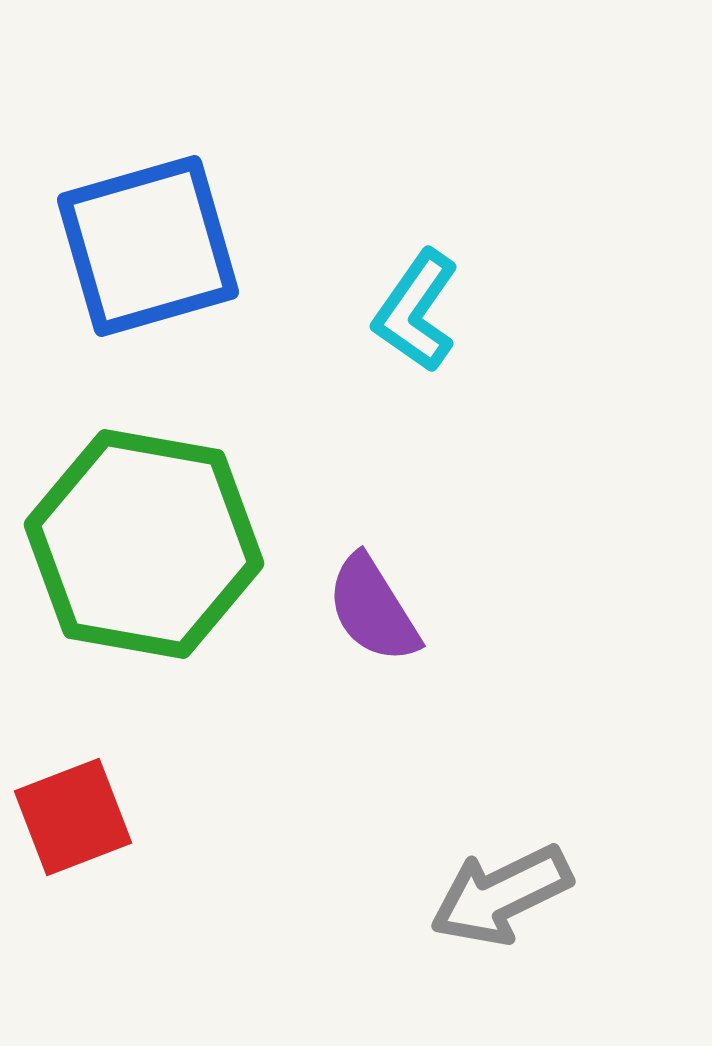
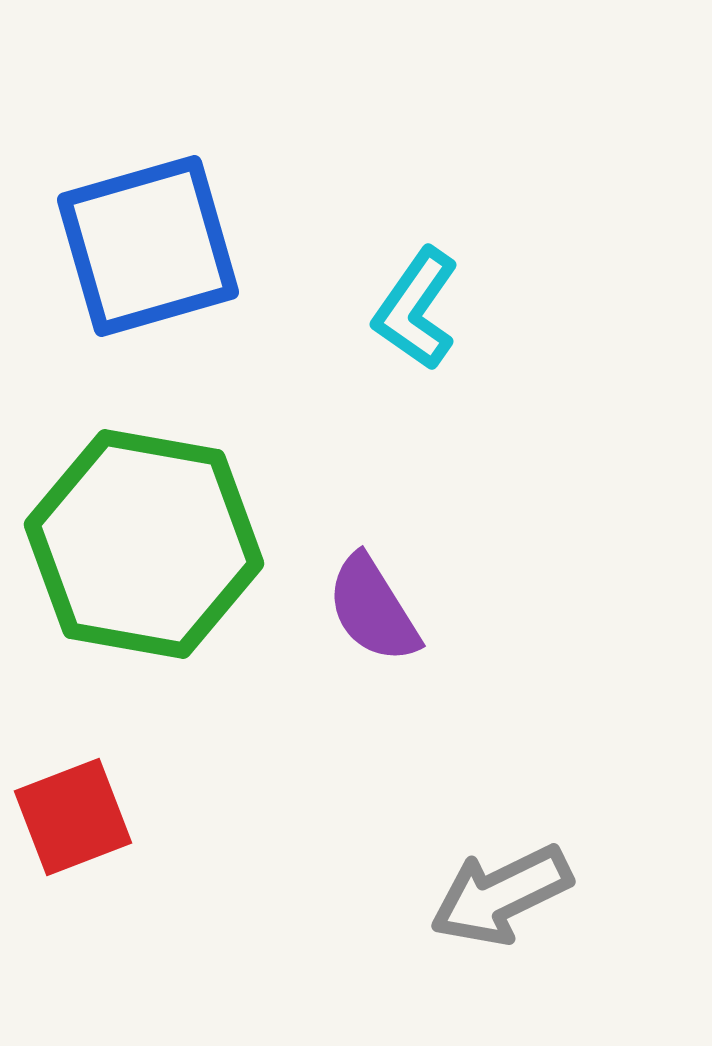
cyan L-shape: moved 2 px up
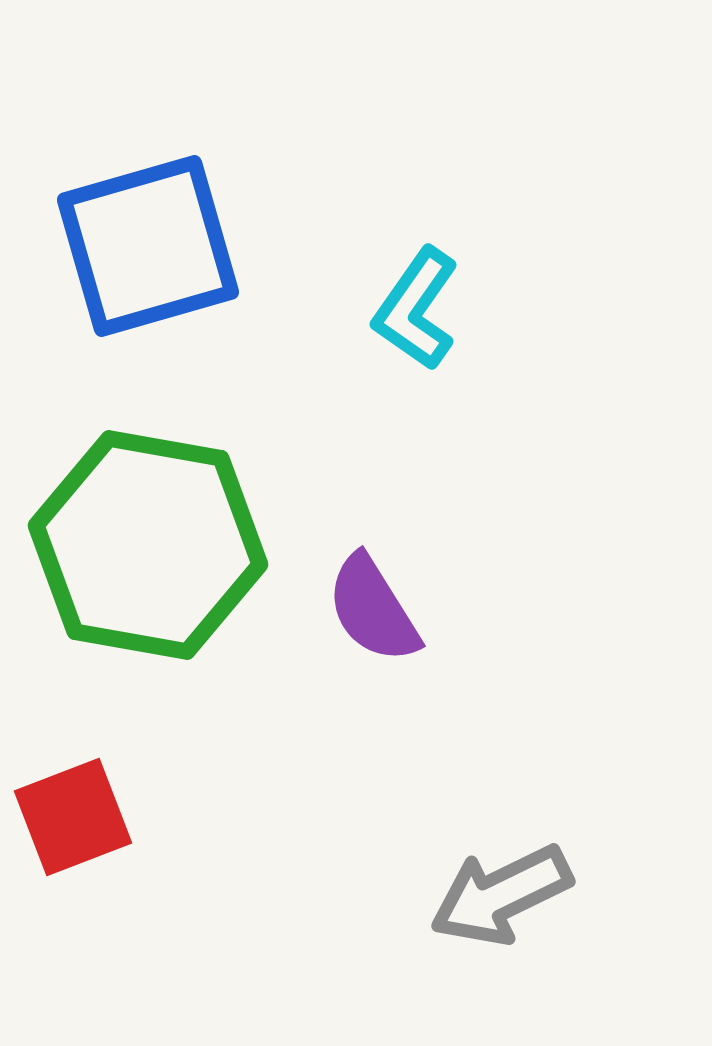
green hexagon: moved 4 px right, 1 px down
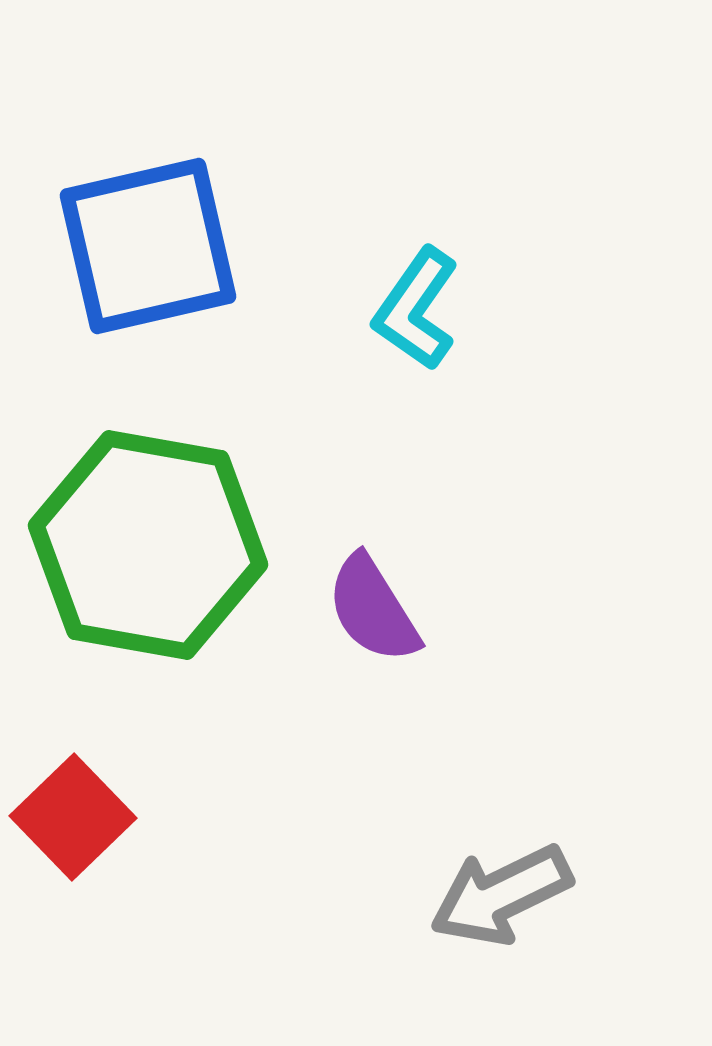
blue square: rotated 3 degrees clockwise
red square: rotated 23 degrees counterclockwise
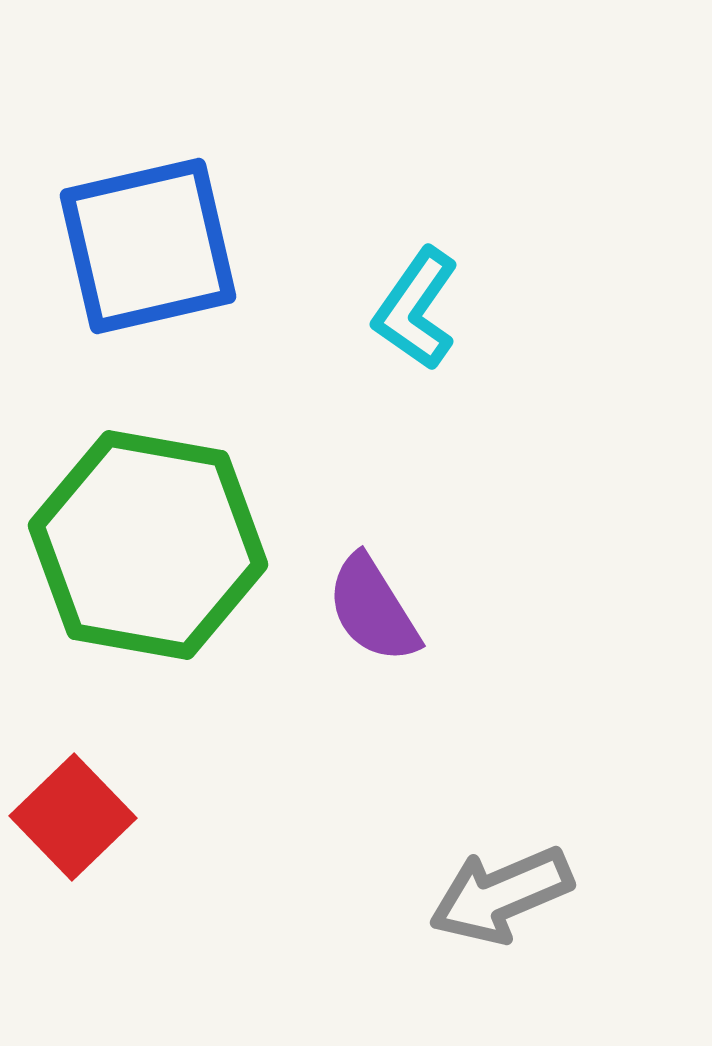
gray arrow: rotated 3 degrees clockwise
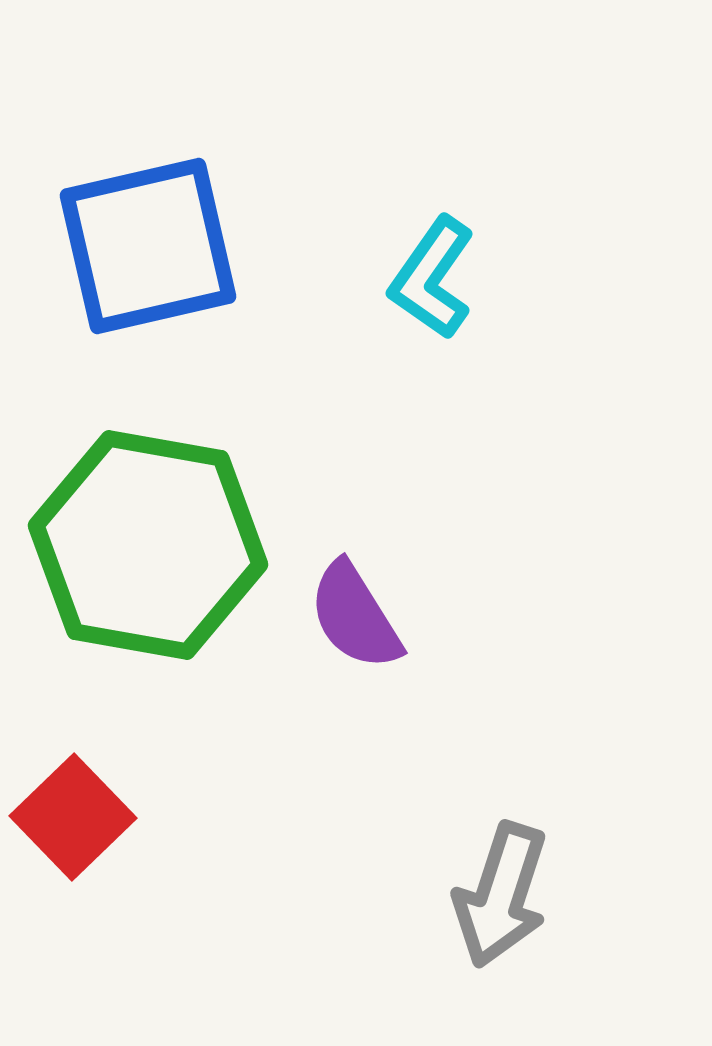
cyan L-shape: moved 16 px right, 31 px up
purple semicircle: moved 18 px left, 7 px down
gray arrow: rotated 49 degrees counterclockwise
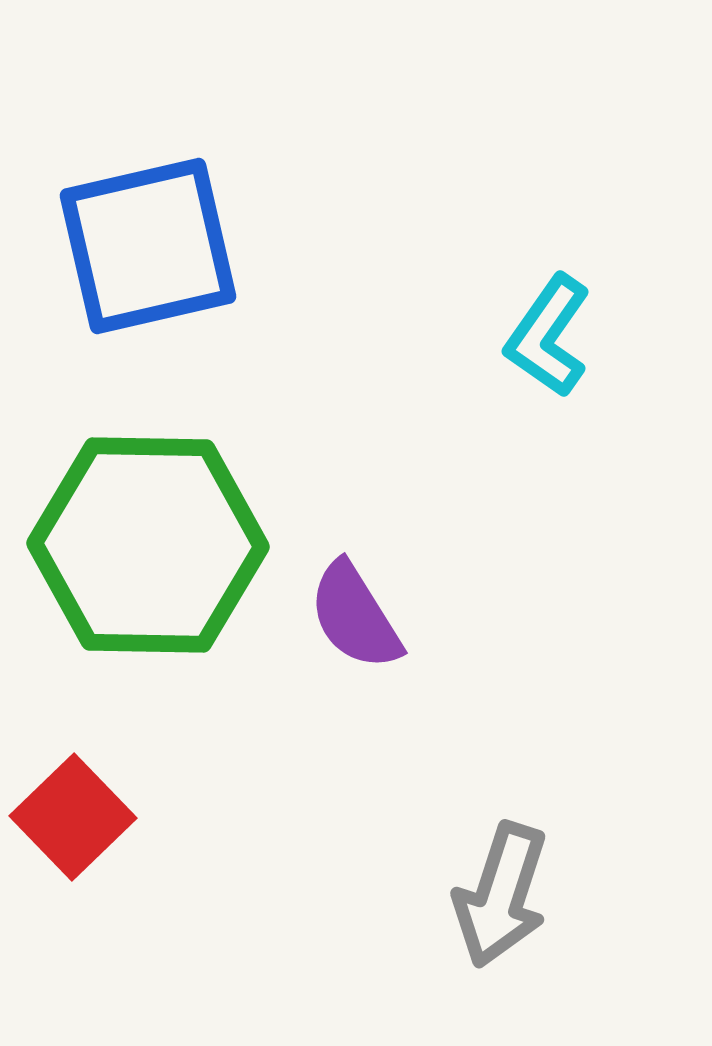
cyan L-shape: moved 116 px right, 58 px down
green hexagon: rotated 9 degrees counterclockwise
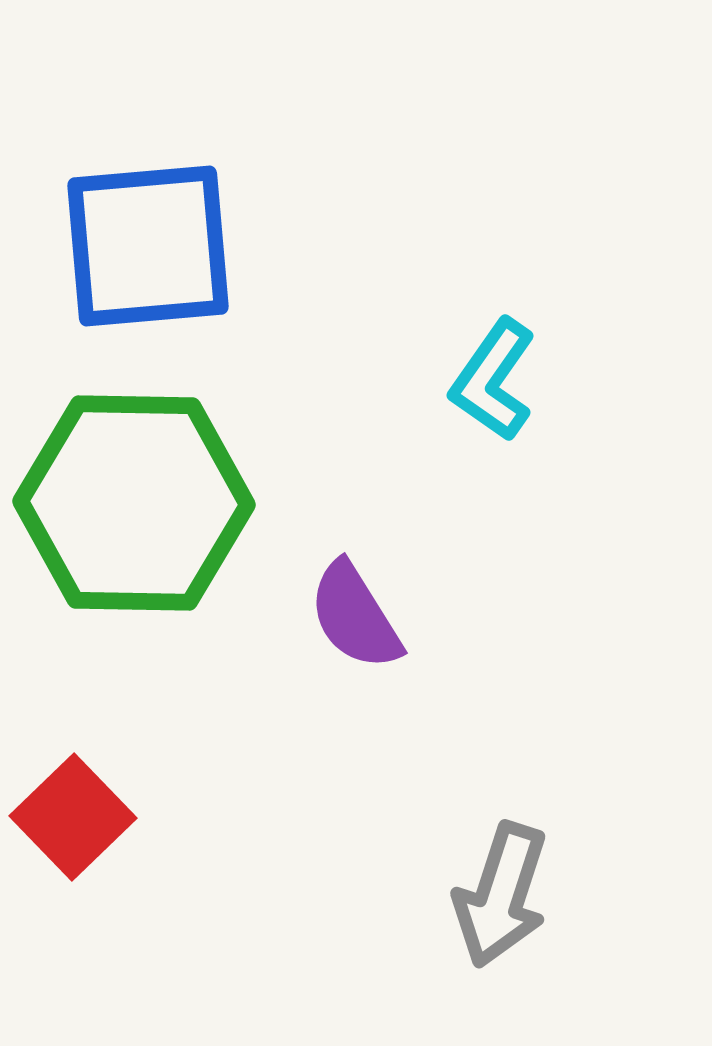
blue square: rotated 8 degrees clockwise
cyan L-shape: moved 55 px left, 44 px down
green hexagon: moved 14 px left, 42 px up
